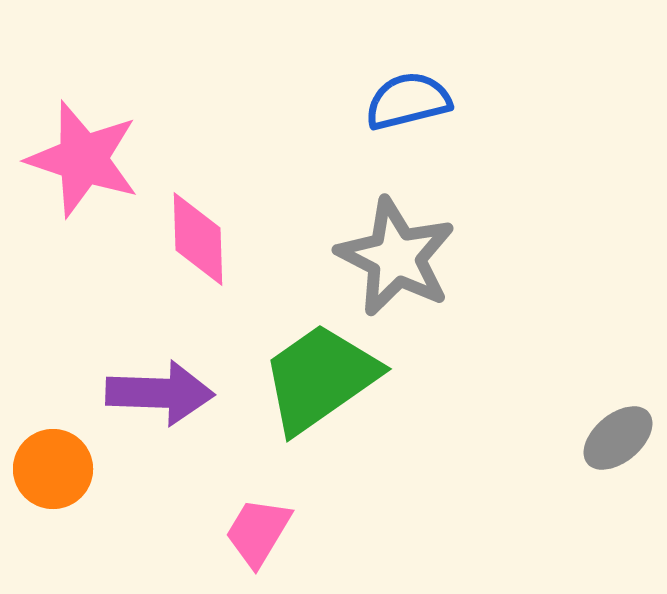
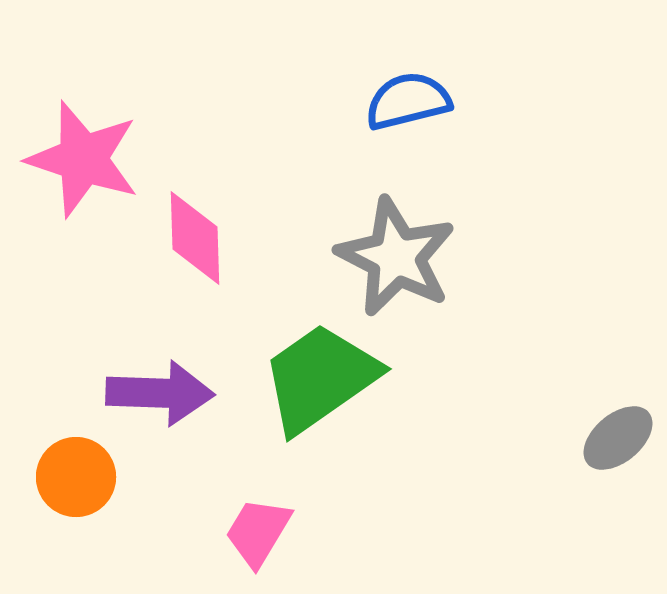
pink diamond: moved 3 px left, 1 px up
orange circle: moved 23 px right, 8 px down
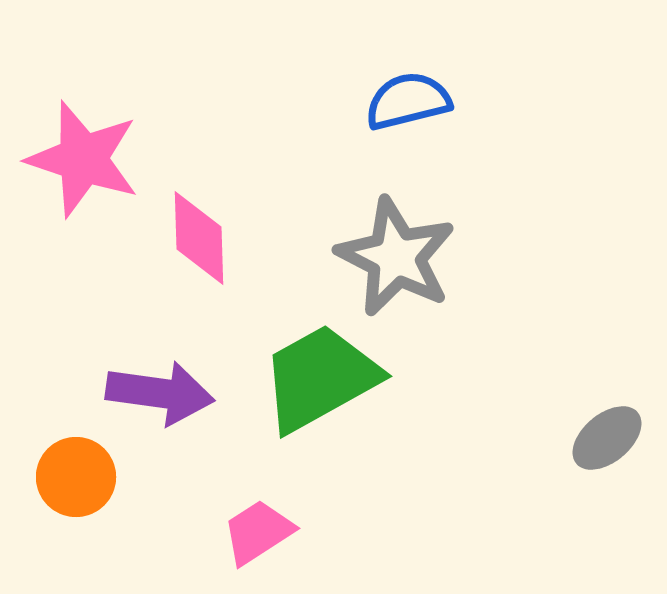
pink diamond: moved 4 px right
green trapezoid: rotated 6 degrees clockwise
purple arrow: rotated 6 degrees clockwise
gray ellipse: moved 11 px left
pink trapezoid: rotated 26 degrees clockwise
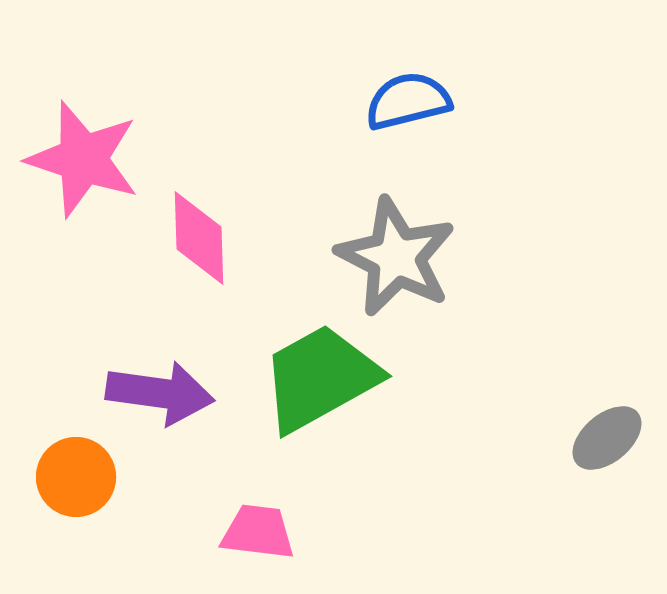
pink trapezoid: rotated 40 degrees clockwise
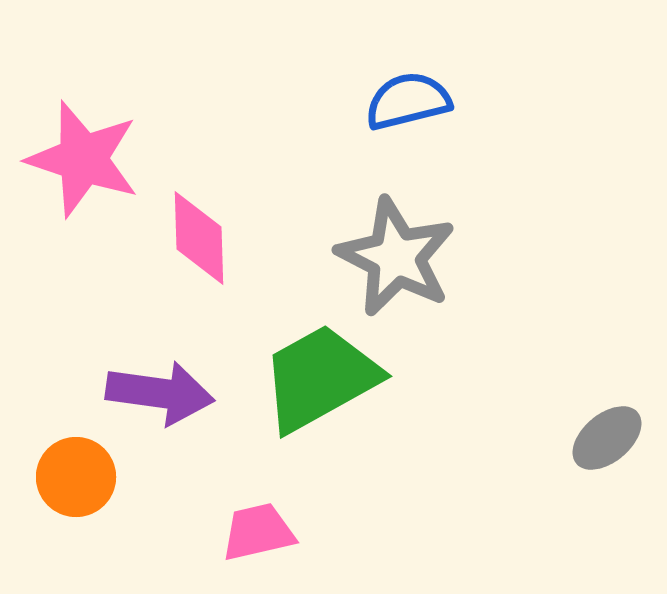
pink trapezoid: rotated 20 degrees counterclockwise
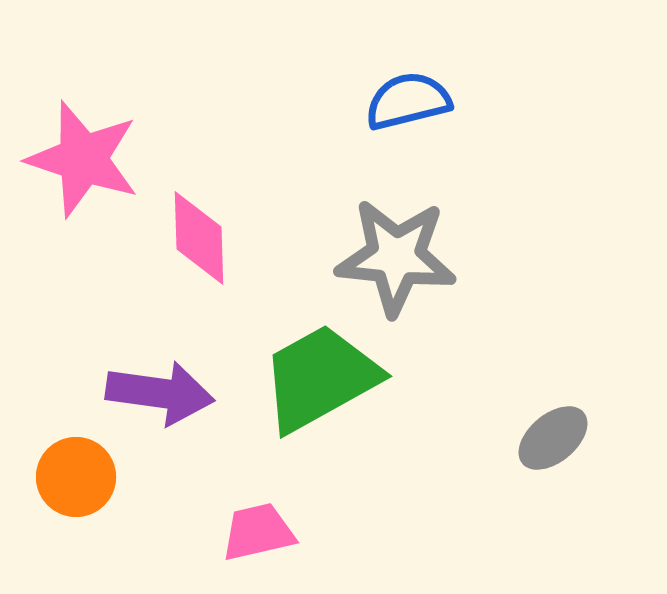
gray star: rotated 21 degrees counterclockwise
gray ellipse: moved 54 px left
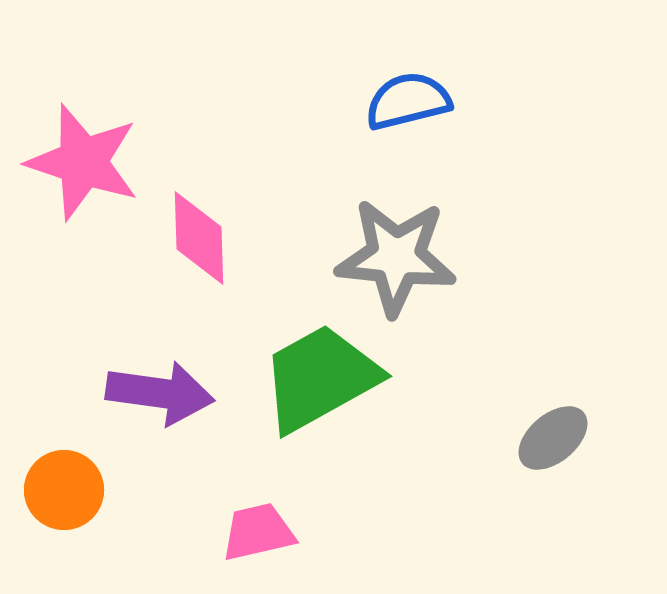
pink star: moved 3 px down
orange circle: moved 12 px left, 13 px down
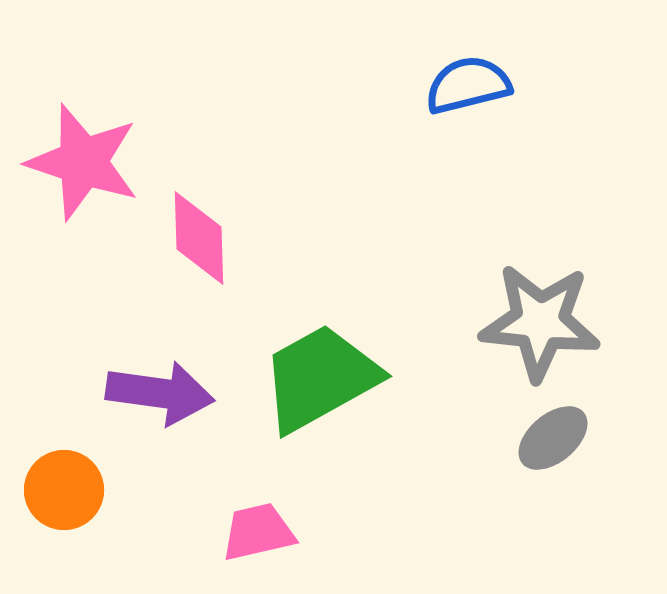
blue semicircle: moved 60 px right, 16 px up
gray star: moved 144 px right, 65 px down
